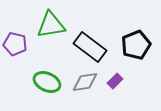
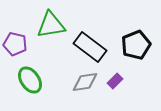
green ellipse: moved 17 px left, 2 px up; rotated 32 degrees clockwise
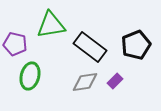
green ellipse: moved 4 px up; rotated 48 degrees clockwise
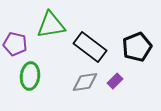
black pentagon: moved 1 px right, 2 px down
green ellipse: rotated 8 degrees counterclockwise
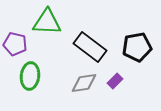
green triangle: moved 4 px left, 3 px up; rotated 12 degrees clockwise
black pentagon: rotated 12 degrees clockwise
gray diamond: moved 1 px left, 1 px down
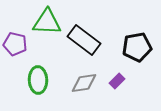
black rectangle: moved 6 px left, 7 px up
green ellipse: moved 8 px right, 4 px down; rotated 8 degrees counterclockwise
purple rectangle: moved 2 px right
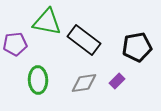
green triangle: rotated 8 degrees clockwise
purple pentagon: rotated 20 degrees counterclockwise
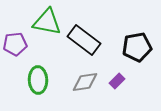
gray diamond: moved 1 px right, 1 px up
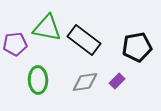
green triangle: moved 6 px down
